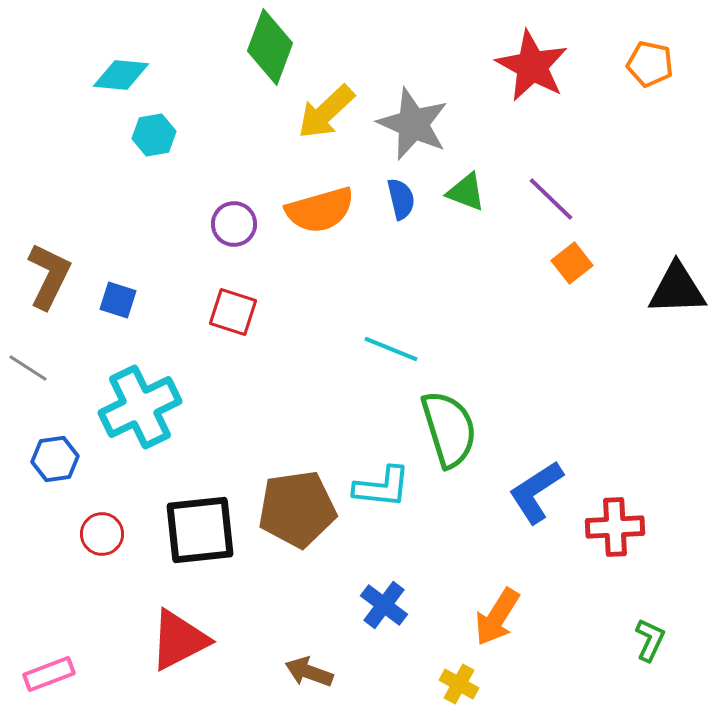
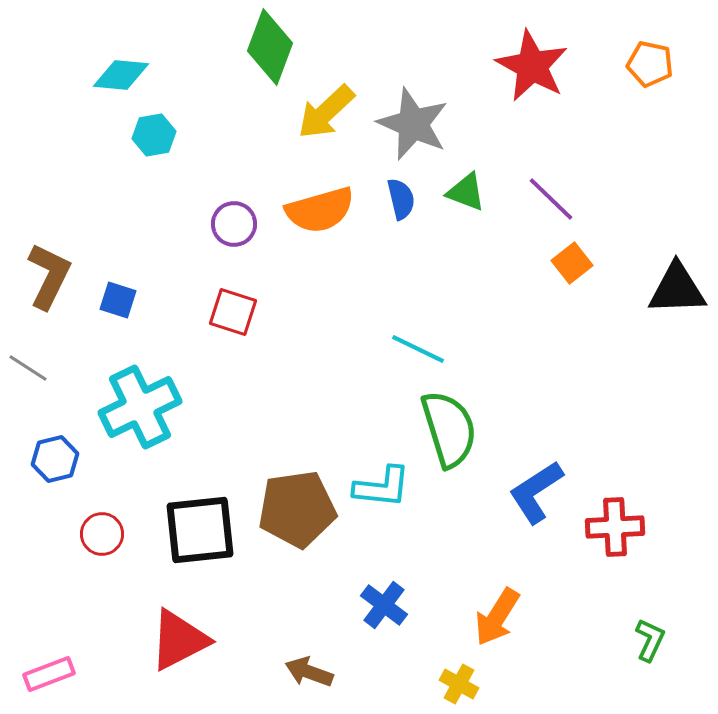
cyan line: moved 27 px right; rotated 4 degrees clockwise
blue hexagon: rotated 6 degrees counterclockwise
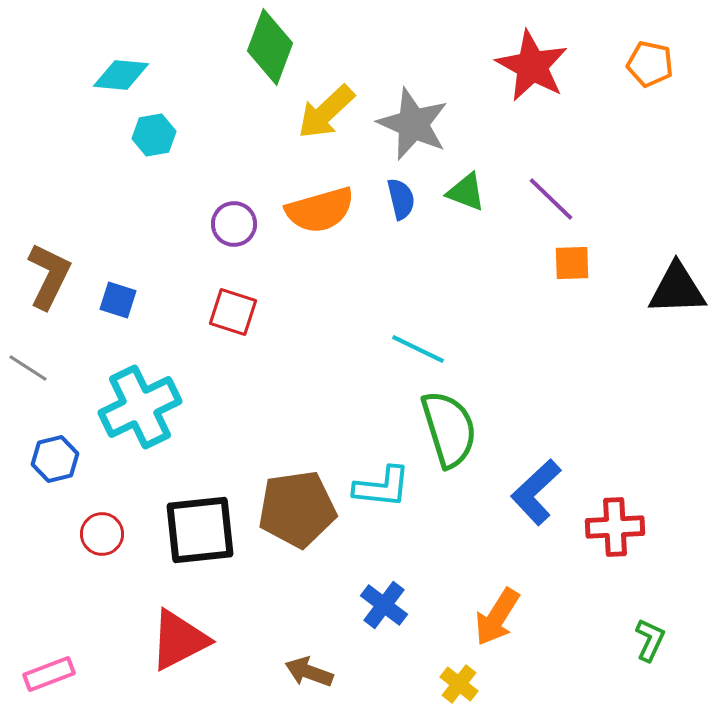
orange square: rotated 36 degrees clockwise
blue L-shape: rotated 10 degrees counterclockwise
yellow cross: rotated 9 degrees clockwise
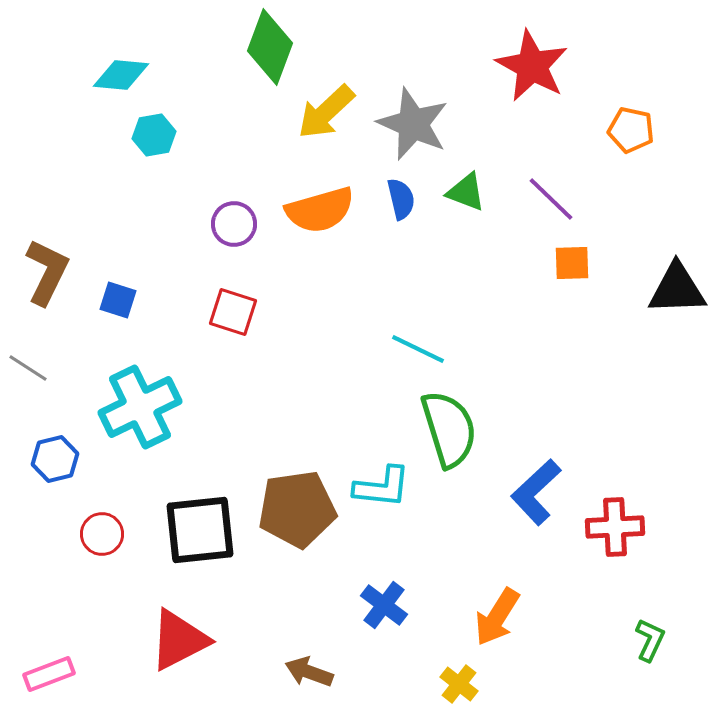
orange pentagon: moved 19 px left, 66 px down
brown L-shape: moved 2 px left, 4 px up
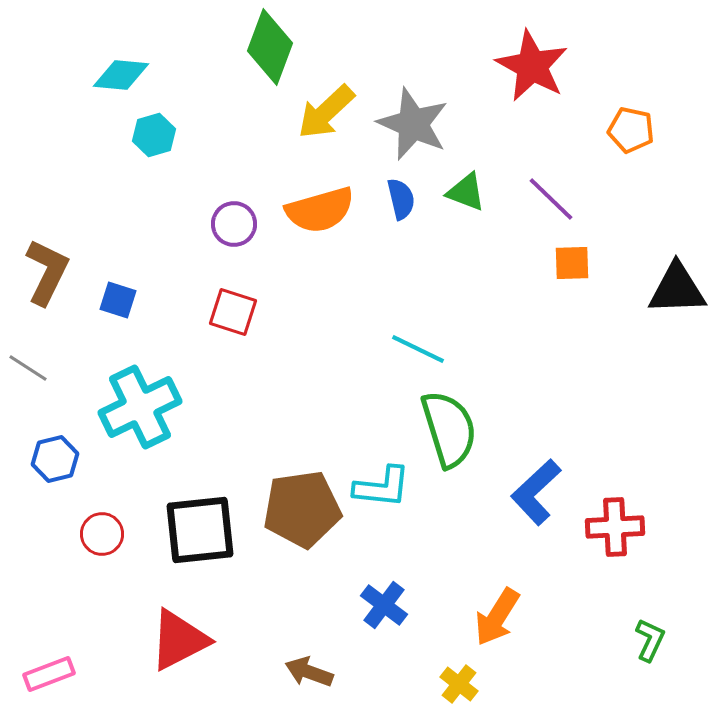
cyan hexagon: rotated 6 degrees counterclockwise
brown pentagon: moved 5 px right
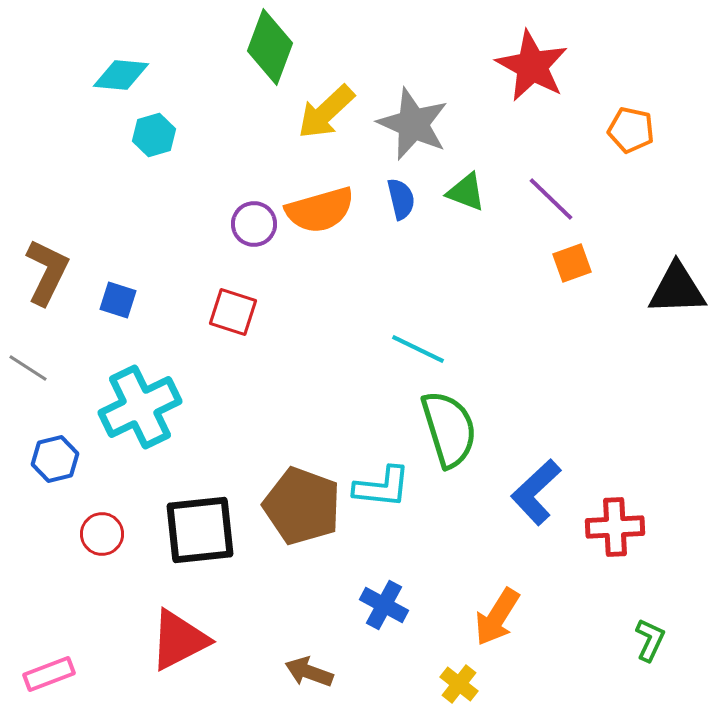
purple circle: moved 20 px right
orange square: rotated 18 degrees counterclockwise
brown pentagon: moved 3 px up; rotated 28 degrees clockwise
blue cross: rotated 9 degrees counterclockwise
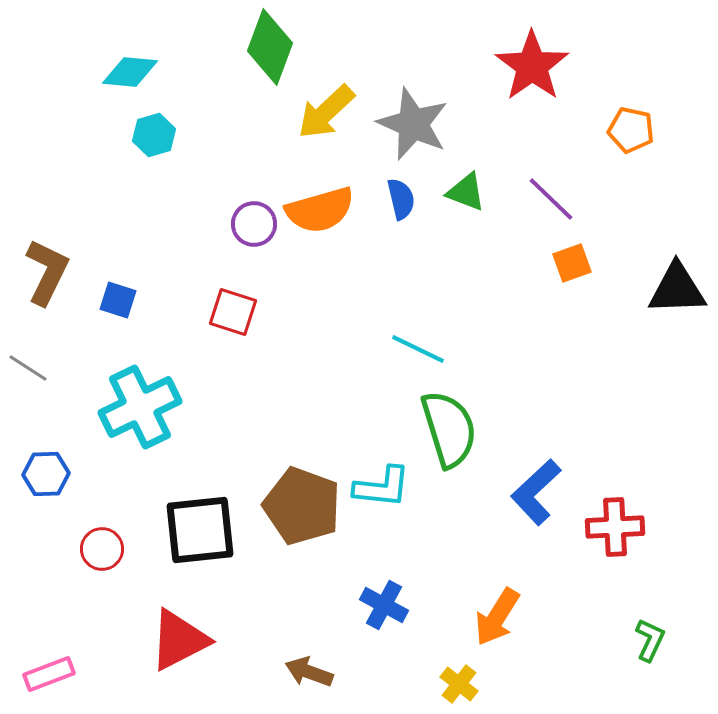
red star: rotated 8 degrees clockwise
cyan diamond: moved 9 px right, 3 px up
blue hexagon: moved 9 px left, 15 px down; rotated 12 degrees clockwise
red circle: moved 15 px down
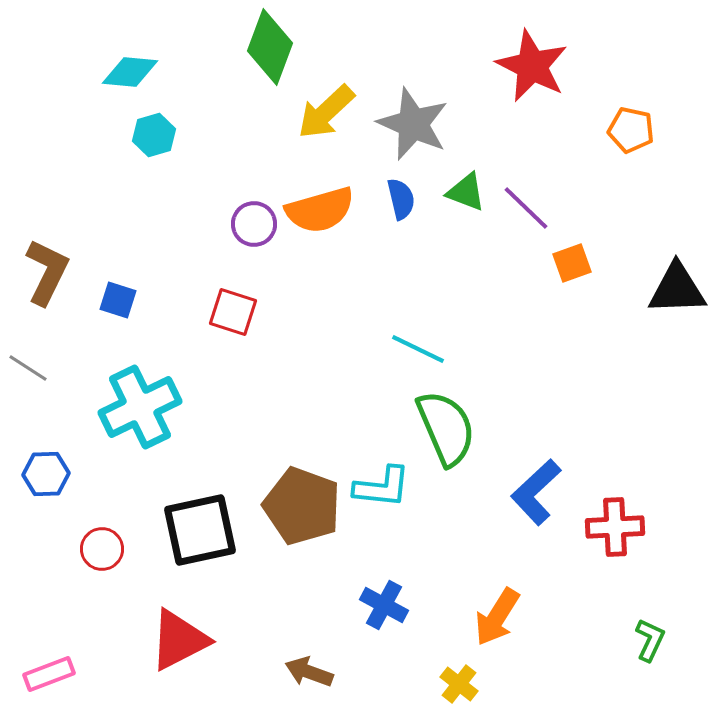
red star: rotated 10 degrees counterclockwise
purple line: moved 25 px left, 9 px down
green semicircle: moved 3 px left, 1 px up; rotated 6 degrees counterclockwise
black square: rotated 6 degrees counterclockwise
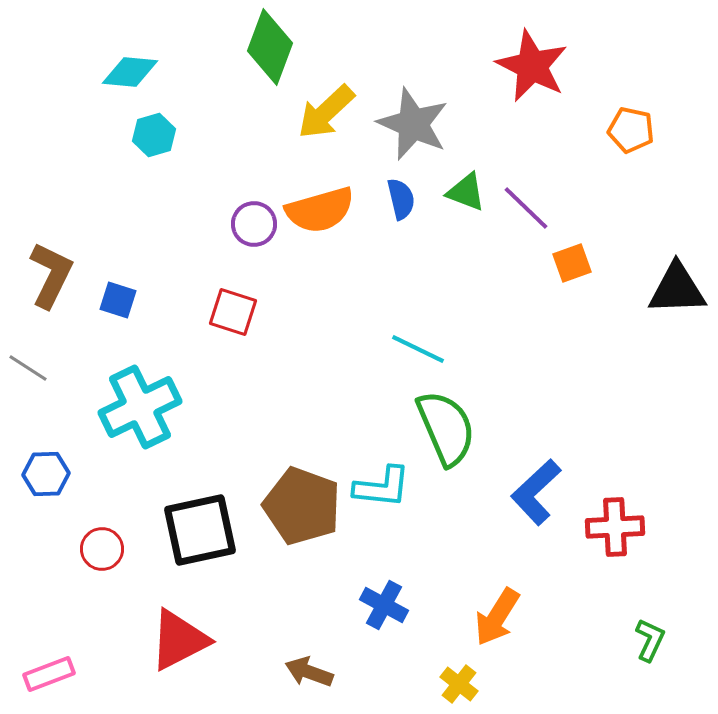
brown L-shape: moved 4 px right, 3 px down
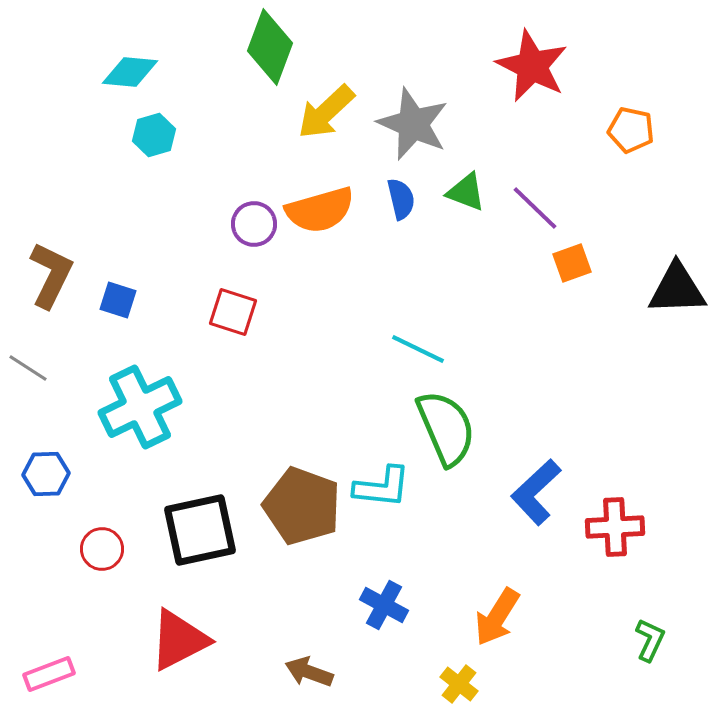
purple line: moved 9 px right
